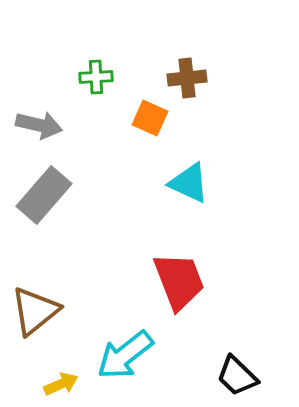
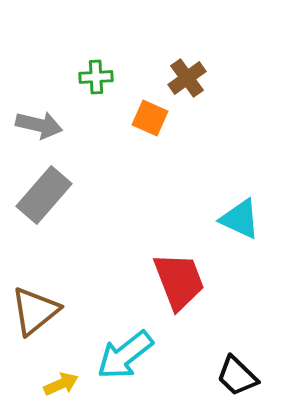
brown cross: rotated 30 degrees counterclockwise
cyan triangle: moved 51 px right, 36 px down
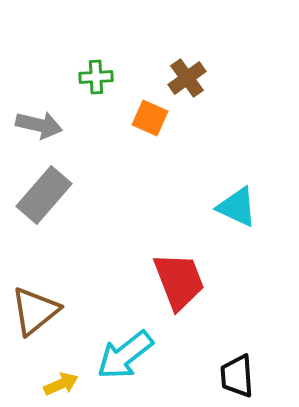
cyan triangle: moved 3 px left, 12 px up
black trapezoid: rotated 42 degrees clockwise
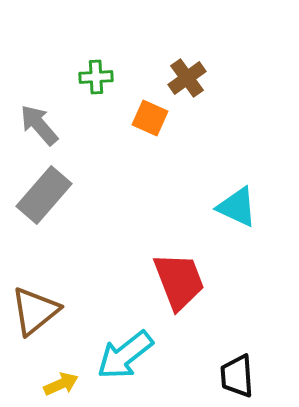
gray arrow: rotated 144 degrees counterclockwise
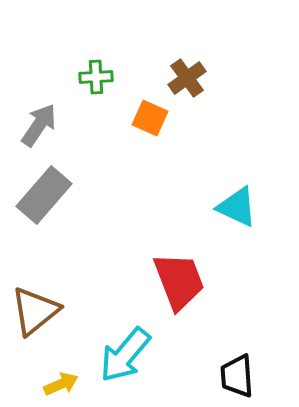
gray arrow: rotated 75 degrees clockwise
cyan arrow: rotated 12 degrees counterclockwise
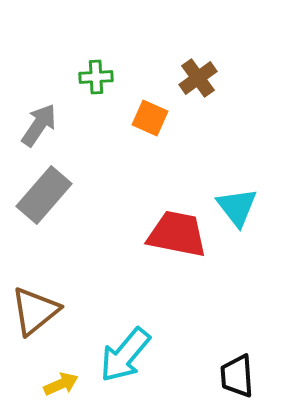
brown cross: moved 11 px right
cyan triangle: rotated 27 degrees clockwise
red trapezoid: moved 2 px left, 47 px up; rotated 58 degrees counterclockwise
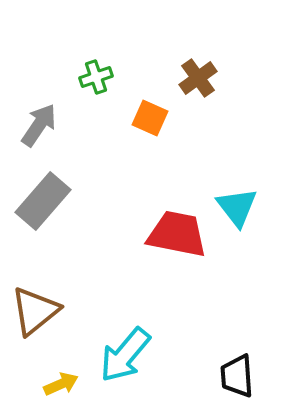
green cross: rotated 16 degrees counterclockwise
gray rectangle: moved 1 px left, 6 px down
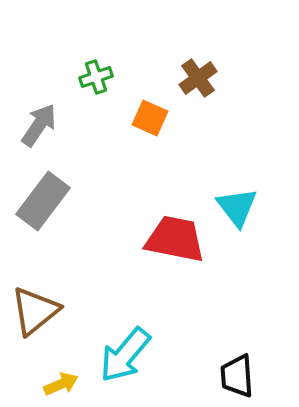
gray rectangle: rotated 4 degrees counterclockwise
red trapezoid: moved 2 px left, 5 px down
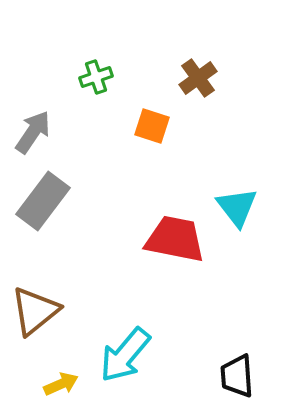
orange square: moved 2 px right, 8 px down; rotated 6 degrees counterclockwise
gray arrow: moved 6 px left, 7 px down
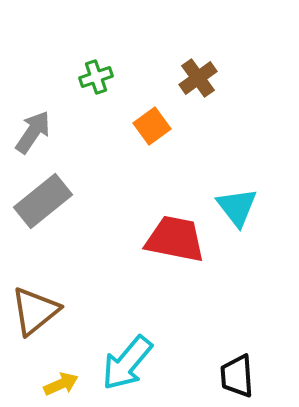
orange square: rotated 36 degrees clockwise
gray rectangle: rotated 14 degrees clockwise
cyan arrow: moved 2 px right, 8 px down
